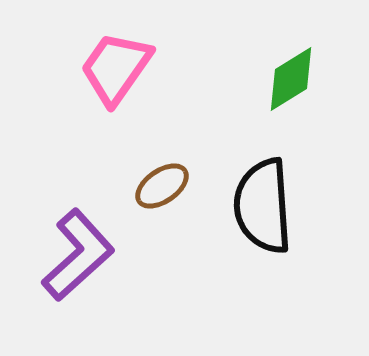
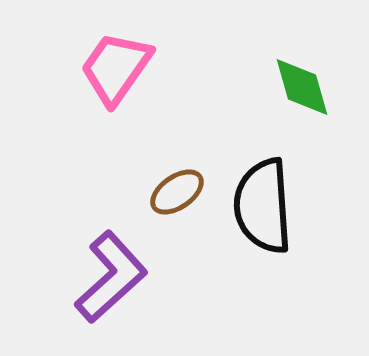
green diamond: moved 11 px right, 8 px down; rotated 74 degrees counterclockwise
brown ellipse: moved 15 px right, 6 px down
purple L-shape: moved 33 px right, 22 px down
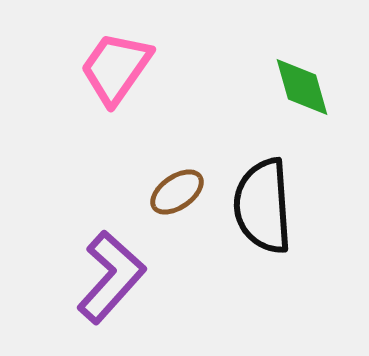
purple L-shape: rotated 6 degrees counterclockwise
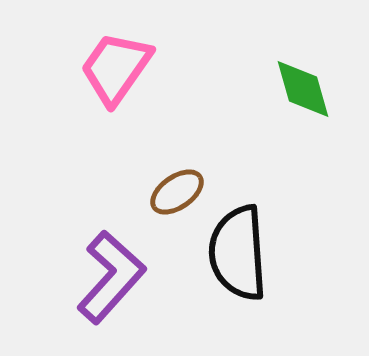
green diamond: moved 1 px right, 2 px down
black semicircle: moved 25 px left, 47 px down
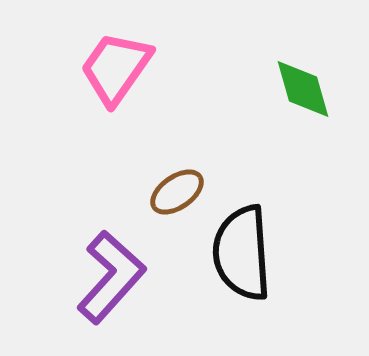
black semicircle: moved 4 px right
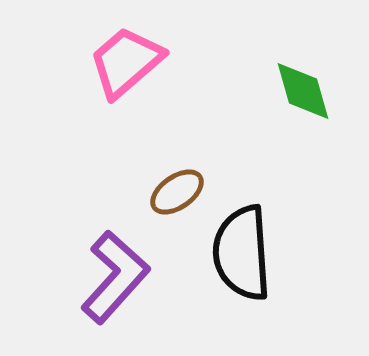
pink trapezoid: moved 10 px right, 6 px up; rotated 14 degrees clockwise
green diamond: moved 2 px down
purple L-shape: moved 4 px right
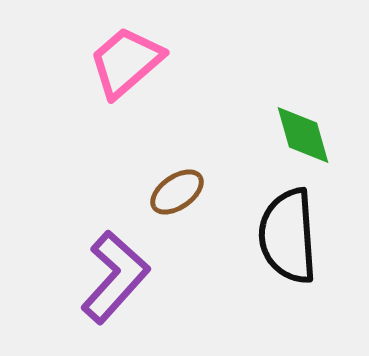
green diamond: moved 44 px down
black semicircle: moved 46 px right, 17 px up
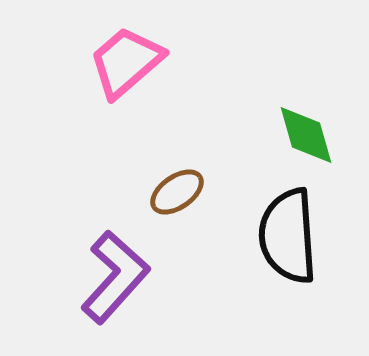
green diamond: moved 3 px right
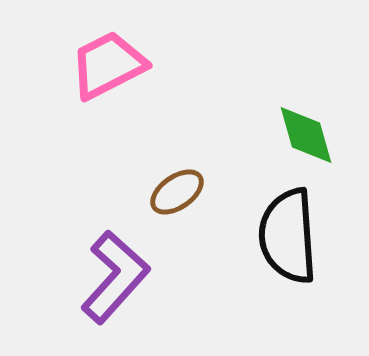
pink trapezoid: moved 18 px left, 3 px down; rotated 14 degrees clockwise
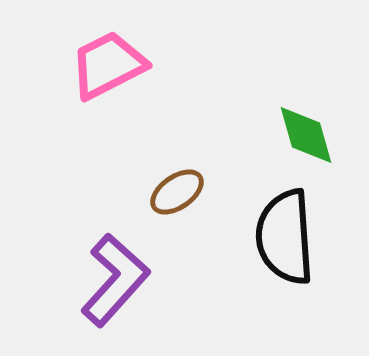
black semicircle: moved 3 px left, 1 px down
purple L-shape: moved 3 px down
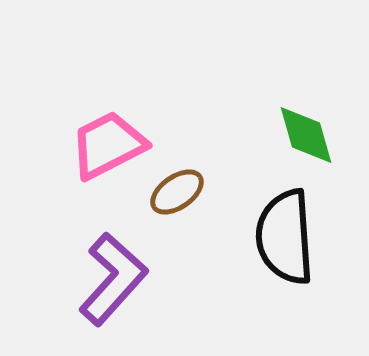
pink trapezoid: moved 80 px down
purple L-shape: moved 2 px left, 1 px up
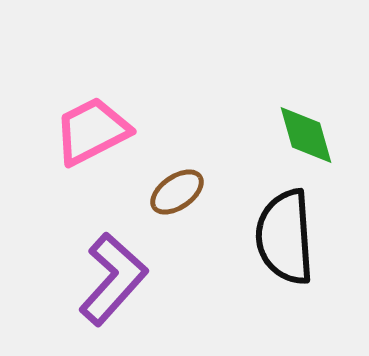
pink trapezoid: moved 16 px left, 14 px up
